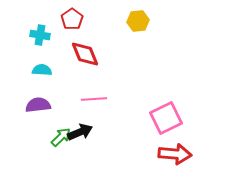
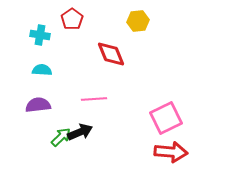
red diamond: moved 26 px right
red arrow: moved 4 px left, 2 px up
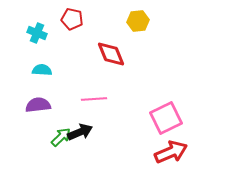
red pentagon: rotated 25 degrees counterclockwise
cyan cross: moved 3 px left, 2 px up; rotated 12 degrees clockwise
red arrow: rotated 28 degrees counterclockwise
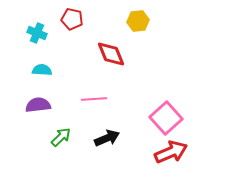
pink square: rotated 16 degrees counterclockwise
black arrow: moved 27 px right, 6 px down
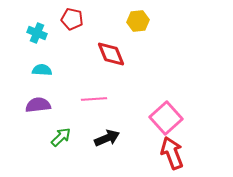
red arrow: moved 1 px right, 1 px down; rotated 88 degrees counterclockwise
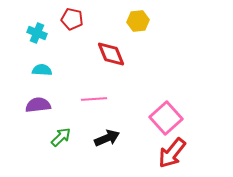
red arrow: rotated 120 degrees counterclockwise
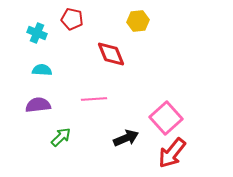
black arrow: moved 19 px right
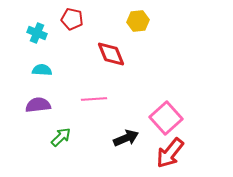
red arrow: moved 2 px left
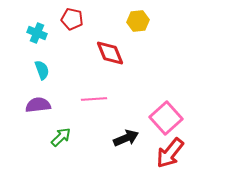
red diamond: moved 1 px left, 1 px up
cyan semicircle: rotated 66 degrees clockwise
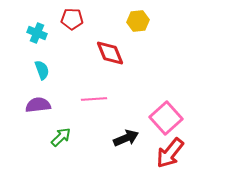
red pentagon: rotated 10 degrees counterclockwise
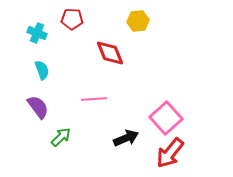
purple semicircle: moved 2 px down; rotated 60 degrees clockwise
